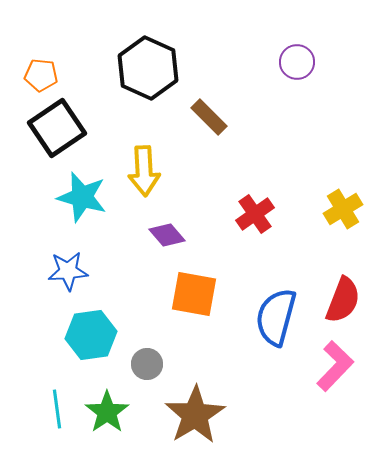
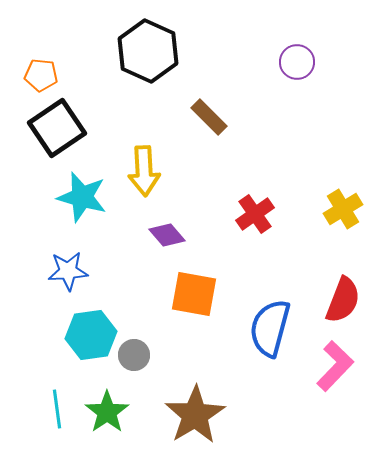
black hexagon: moved 17 px up
blue semicircle: moved 6 px left, 11 px down
gray circle: moved 13 px left, 9 px up
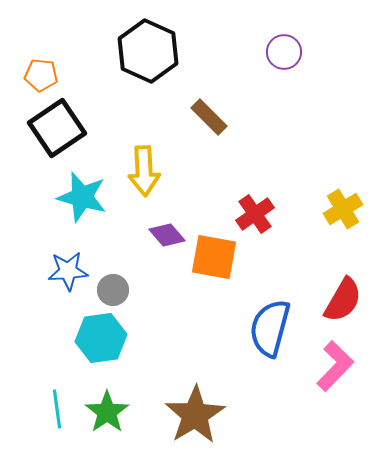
purple circle: moved 13 px left, 10 px up
orange square: moved 20 px right, 37 px up
red semicircle: rotated 9 degrees clockwise
cyan hexagon: moved 10 px right, 3 px down
gray circle: moved 21 px left, 65 px up
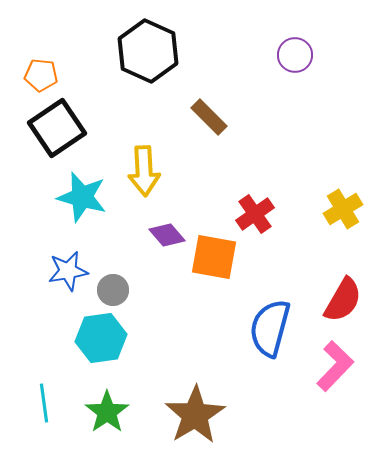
purple circle: moved 11 px right, 3 px down
blue star: rotated 6 degrees counterclockwise
cyan line: moved 13 px left, 6 px up
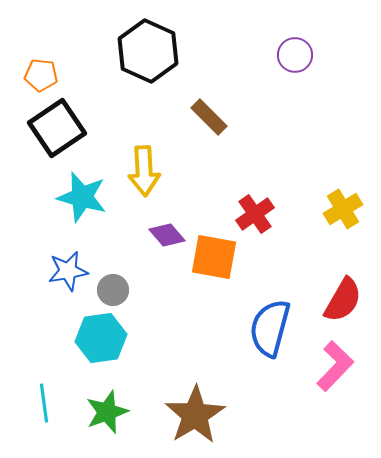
green star: rotated 15 degrees clockwise
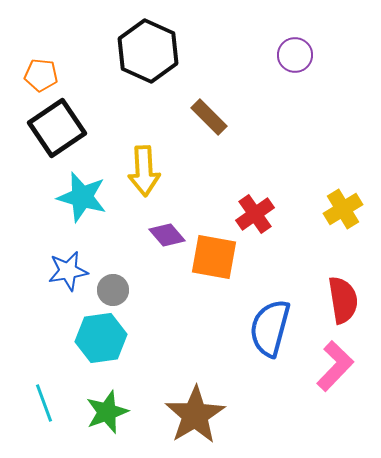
red semicircle: rotated 39 degrees counterclockwise
cyan line: rotated 12 degrees counterclockwise
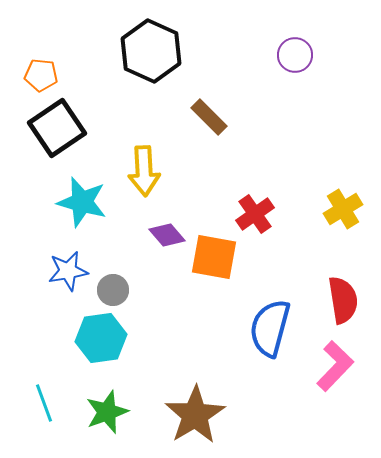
black hexagon: moved 3 px right
cyan star: moved 5 px down
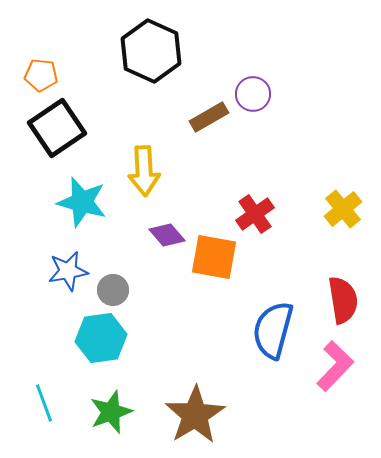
purple circle: moved 42 px left, 39 px down
brown rectangle: rotated 75 degrees counterclockwise
yellow cross: rotated 9 degrees counterclockwise
blue semicircle: moved 3 px right, 2 px down
green star: moved 4 px right
